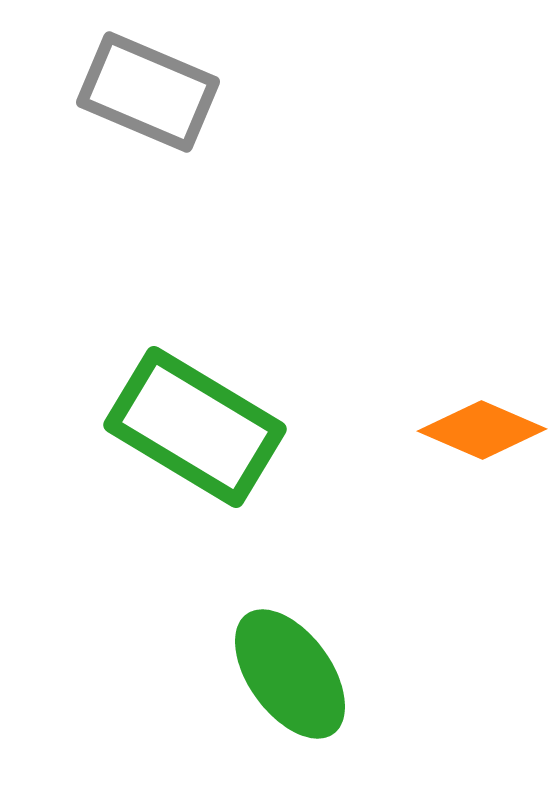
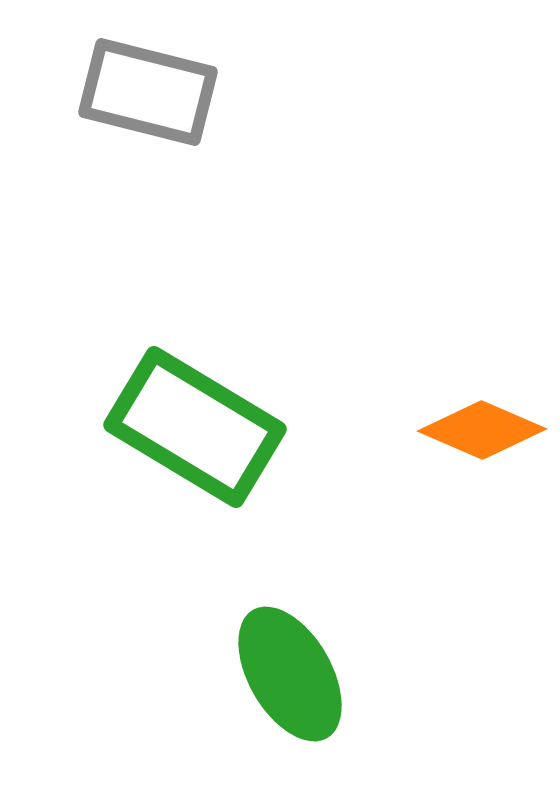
gray rectangle: rotated 9 degrees counterclockwise
green ellipse: rotated 6 degrees clockwise
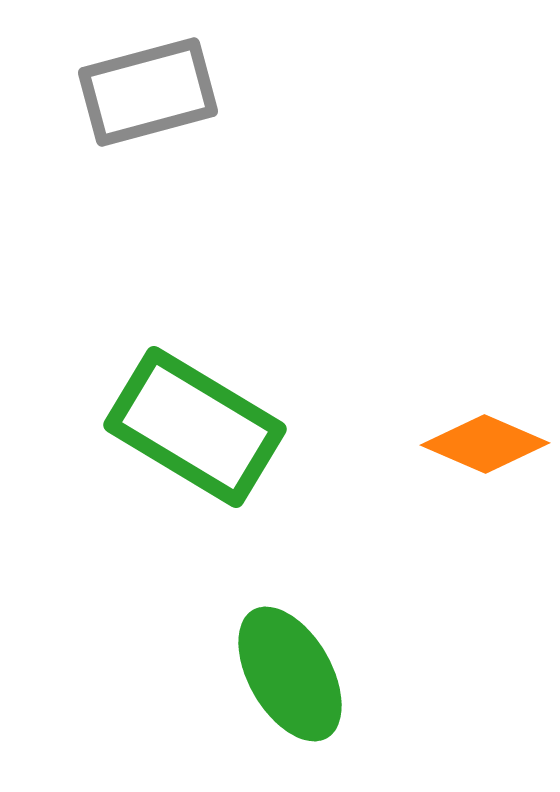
gray rectangle: rotated 29 degrees counterclockwise
orange diamond: moved 3 px right, 14 px down
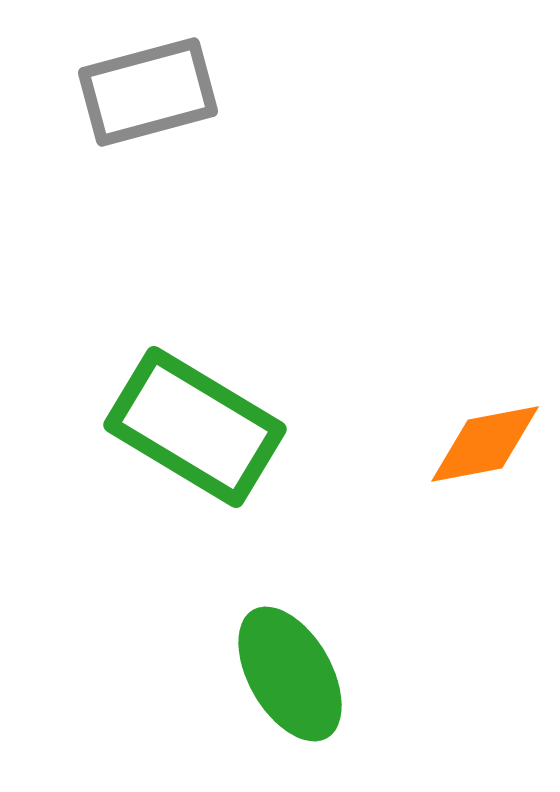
orange diamond: rotated 34 degrees counterclockwise
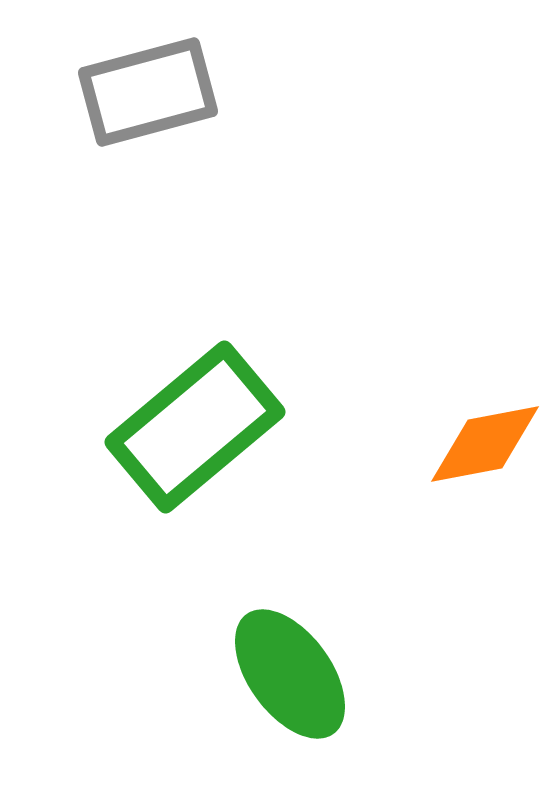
green rectangle: rotated 71 degrees counterclockwise
green ellipse: rotated 6 degrees counterclockwise
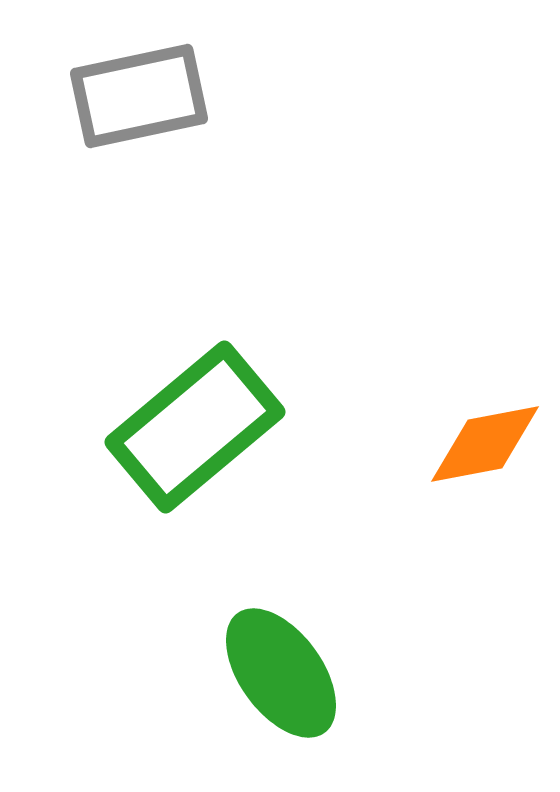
gray rectangle: moved 9 px left, 4 px down; rotated 3 degrees clockwise
green ellipse: moved 9 px left, 1 px up
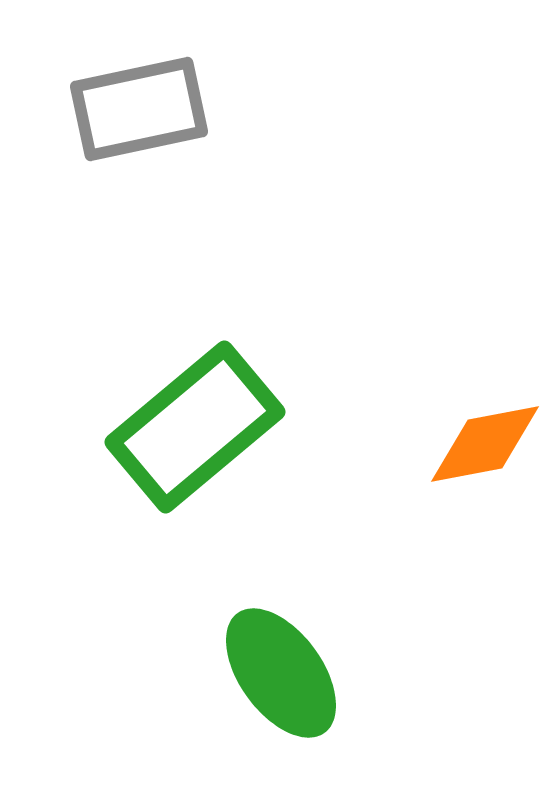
gray rectangle: moved 13 px down
